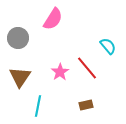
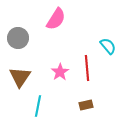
pink semicircle: moved 3 px right
red line: rotated 35 degrees clockwise
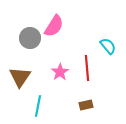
pink semicircle: moved 2 px left, 7 px down
gray circle: moved 12 px right
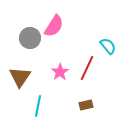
red line: rotated 30 degrees clockwise
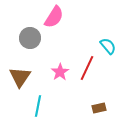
pink semicircle: moved 9 px up
brown rectangle: moved 13 px right, 3 px down
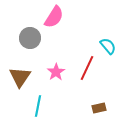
pink star: moved 4 px left
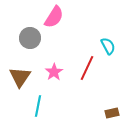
cyan semicircle: rotated 12 degrees clockwise
pink star: moved 2 px left
brown rectangle: moved 13 px right, 5 px down
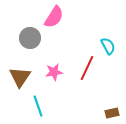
pink star: rotated 24 degrees clockwise
cyan line: rotated 30 degrees counterclockwise
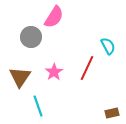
gray circle: moved 1 px right, 1 px up
pink star: rotated 24 degrees counterclockwise
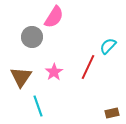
gray circle: moved 1 px right
cyan semicircle: rotated 108 degrees counterclockwise
red line: moved 1 px right, 1 px up
brown triangle: moved 1 px right
